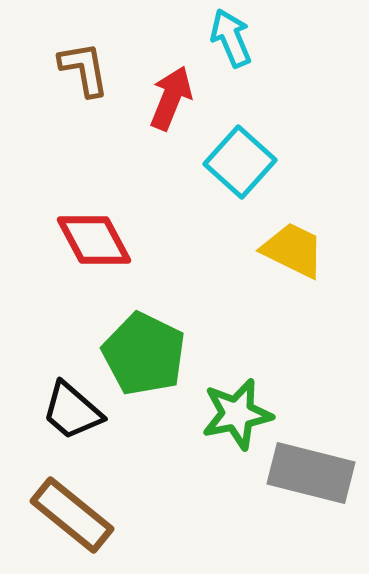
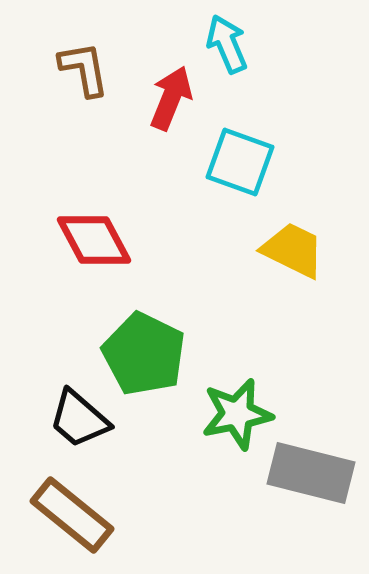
cyan arrow: moved 4 px left, 6 px down
cyan square: rotated 22 degrees counterclockwise
black trapezoid: moved 7 px right, 8 px down
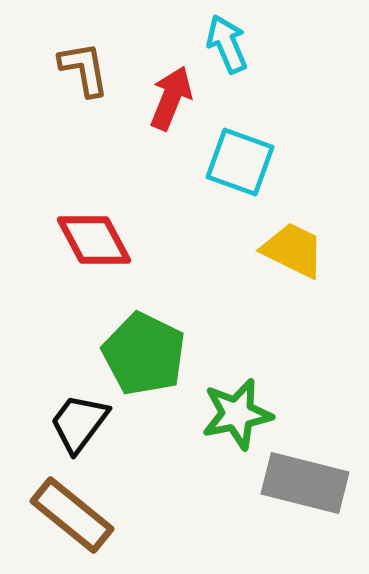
black trapezoid: moved 4 px down; rotated 86 degrees clockwise
gray rectangle: moved 6 px left, 10 px down
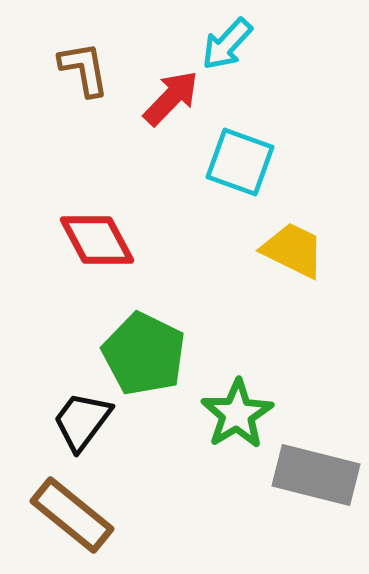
cyan arrow: rotated 114 degrees counterclockwise
red arrow: rotated 22 degrees clockwise
red diamond: moved 3 px right
green star: rotated 20 degrees counterclockwise
black trapezoid: moved 3 px right, 2 px up
gray rectangle: moved 11 px right, 8 px up
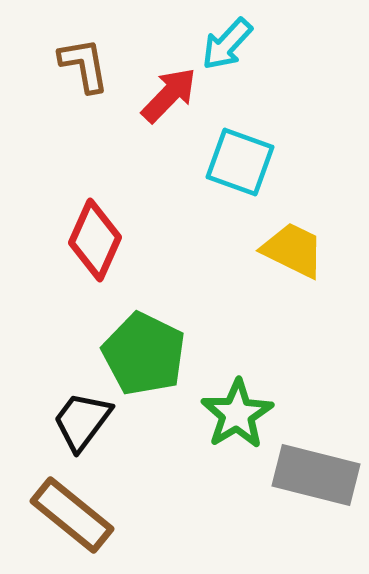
brown L-shape: moved 4 px up
red arrow: moved 2 px left, 3 px up
red diamond: moved 2 px left; rotated 52 degrees clockwise
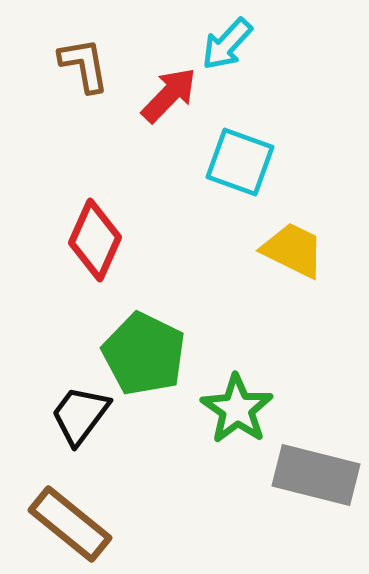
green star: moved 5 px up; rotated 6 degrees counterclockwise
black trapezoid: moved 2 px left, 6 px up
brown rectangle: moved 2 px left, 9 px down
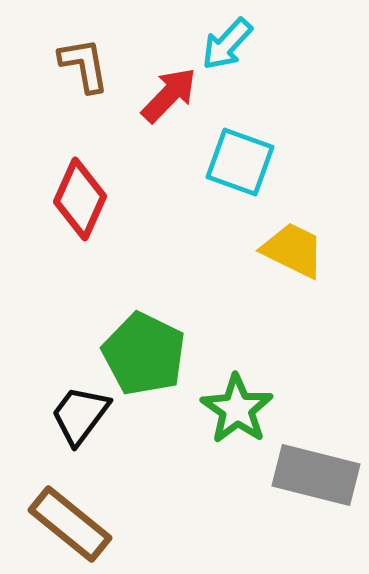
red diamond: moved 15 px left, 41 px up
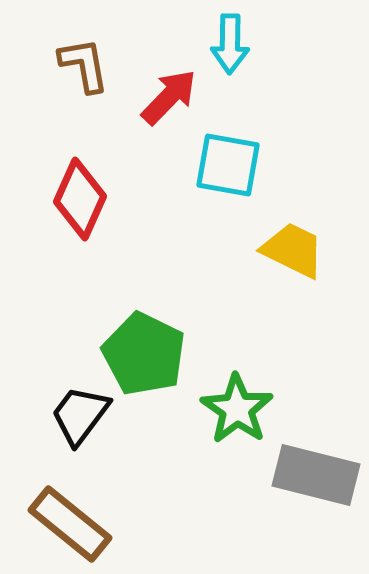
cyan arrow: moved 3 px right; rotated 42 degrees counterclockwise
red arrow: moved 2 px down
cyan square: moved 12 px left, 3 px down; rotated 10 degrees counterclockwise
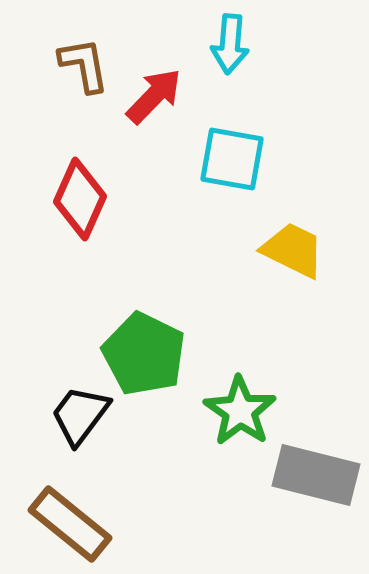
cyan arrow: rotated 4 degrees clockwise
red arrow: moved 15 px left, 1 px up
cyan square: moved 4 px right, 6 px up
green star: moved 3 px right, 2 px down
